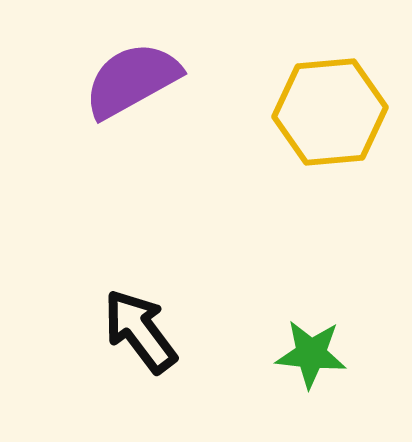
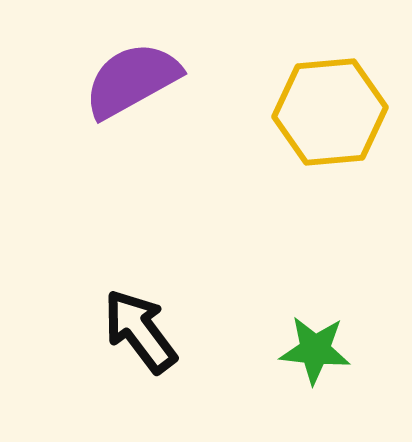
green star: moved 4 px right, 4 px up
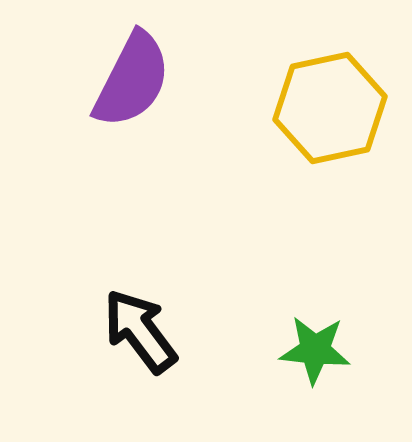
purple semicircle: rotated 146 degrees clockwise
yellow hexagon: moved 4 px up; rotated 7 degrees counterclockwise
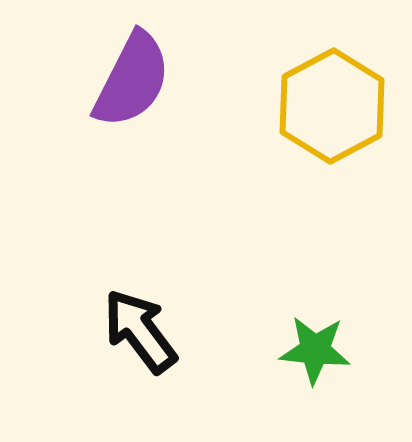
yellow hexagon: moved 2 px right, 2 px up; rotated 16 degrees counterclockwise
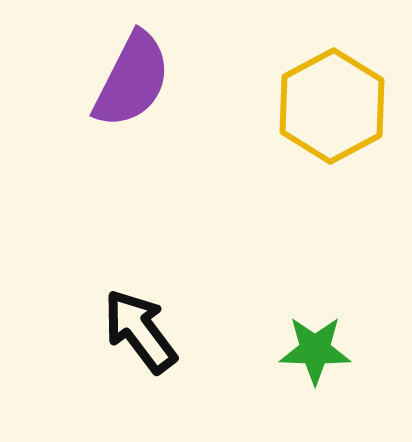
green star: rotated 4 degrees counterclockwise
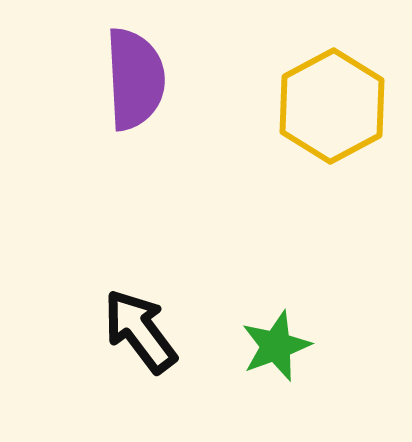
purple semicircle: moved 3 px right, 1 px up; rotated 30 degrees counterclockwise
green star: moved 39 px left, 4 px up; rotated 22 degrees counterclockwise
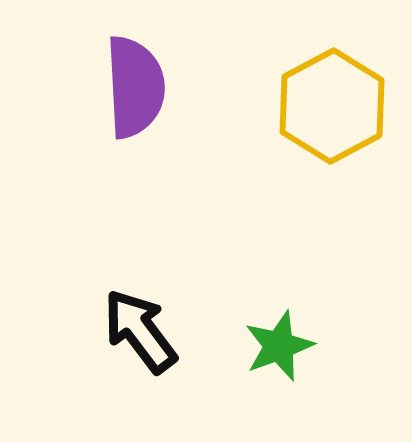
purple semicircle: moved 8 px down
green star: moved 3 px right
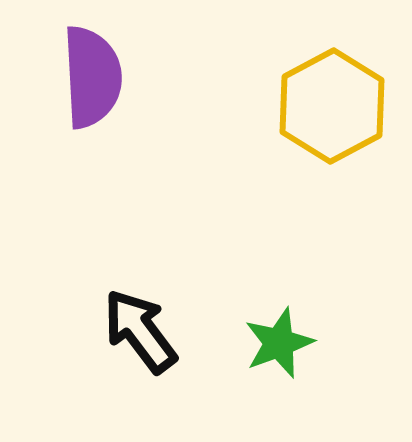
purple semicircle: moved 43 px left, 10 px up
green star: moved 3 px up
